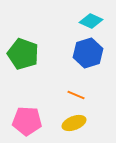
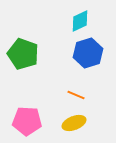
cyan diamond: moved 11 px left; rotated 50 degrees counterclockwise
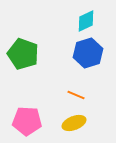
cyan diamond: moved 6 px right
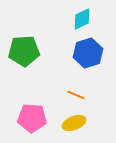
cyan diamond: moved 4 px left, 2 px up
green pentagon: moved 1 px right, 3 px up; rotated 24 degrees counterclockwise
pink pentagon: moved 5 px right, 3 px up
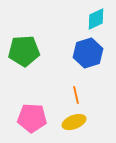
cyan diamond: moved 14 px right
orange line: rotated 54 degrees clockwise
yellow ellipse: moved 1 px up
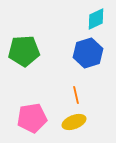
pink pentagon: rotated 12 degrees counterclockwise
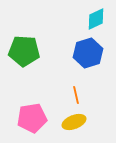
green pentagon: rotated 8 degrees clockwise
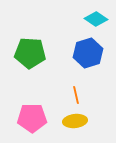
cyan diamond: rotated 60 degrees clockwise
green pentagon: moved 6 px right, 2 px down
pink pentagon: rotated 8 degrees clockwise
yellow ellipse: moved 1 px right, 1 px up; rotated 15 degrees clockwise
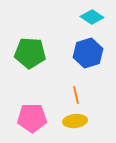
cyan diamond: moved 4 px left, 2 px up
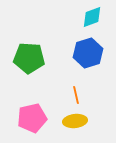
cyan diamond: rotated 55 degrees counterclockwise
green pentagon: moved 1 px left, 5 px down
pink pentagon: rotated 12 degrees counterclockwise
